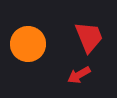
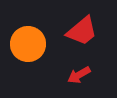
red trapezoid: moved 7 px left, 6 px up; rotated 72 degrees clockwise
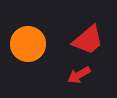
red trapezoid: moved 6 px right, 9 px down
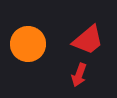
red arrow: rotated 40 degrees counterclockwise
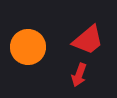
orange circle: moved 3 px down
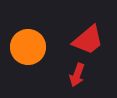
red arrow: moved 2 px left
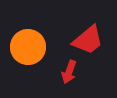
red arrow: moved 8 px left, 3 px up
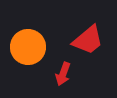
red arrow: moved 6 px left, 2 px down
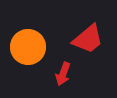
red trapezoid: moved 1 px up
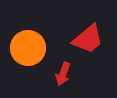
orange circle: moved 1 px down
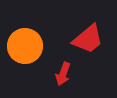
orange circle: moved 3 px left, 2 px up
